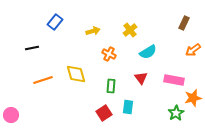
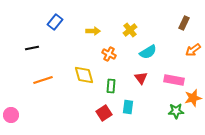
yellow arrow: rotated 16 degrees clockwise
yellow diamond: moved 8 px right, 1 px down
green star: moved 2 px up; rotated 28 degrees clockwise
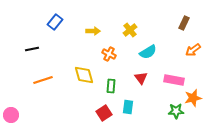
black line: moved 1 px down
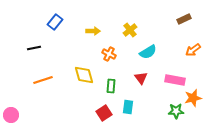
brown rectangle: moved 4 px up; rotated 40 degrees clockwise
black line: moved 2 px right, 1 px up
pink rectangle: moved 1 px right
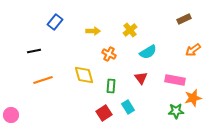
black line: moved 3 px down
cyan rectangle: rotated 40 degrees counterclockwise
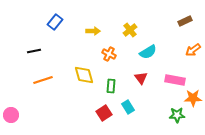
brown rectangle: moved 1 px right, 2 px down
orange star: rotated 12 degrees clockwise
green star: moved 1 px right, 4 px down
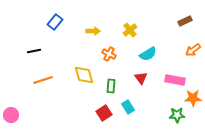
cyan semicircle: moved 2 px down
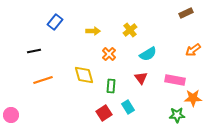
brown rectangle: moved 1 px right, 8 px up
orange cross: rotated 16 degrees clockwise
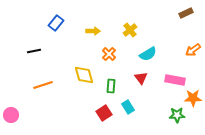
blue rectangle: moved 1 px right, 1 px down
orange line: moved 5 px down
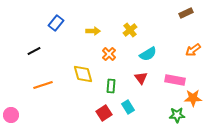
black line: rotated 16 degrees counterclockwise
yellow diamond: moved 1 px left, 1 px up
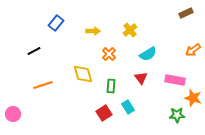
orange star: rotated 18 degrees clockwise
pink circle: moved 2 px right, 1 px up
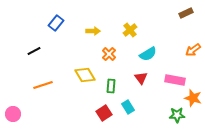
yellow diamond: moved 2 px right, 1 px down; rotated 15 degrees counterclockwise
